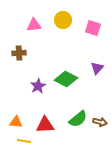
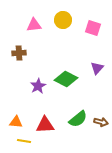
brown arrow: moved 1 px right
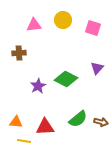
red triangle: moved 2 px down
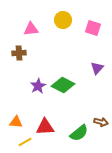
pink triangle: moved 3 px left, 4 px down
green diamond: moved 3 px left, 6 px down
green semicircle: moved 1 px right, 14 px down
yellow line: moved 1 px right, 1 px down; rotated 40 degrees counterclockwise
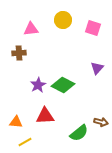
purple star: moved 1 px up
red triangle: moved 11 px up
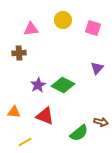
red triangle: rotated 24 degrees clockwise
orange triangle: moved 2 px left, 10 px up
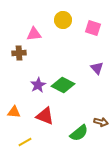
pink triangle: moved 3 px right, 5 px down
purple triangle: rotated 24 degrees counterclockwise
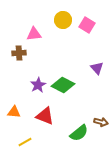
pink square: moved 6 px left, 3 px up; rotated 14 degrees clockwise
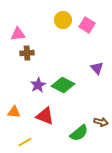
pink triangle: moved 16 px left
brown cross: moved 8 px right
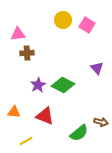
yellow line: moved 1 px right, 1 px up
